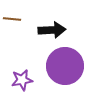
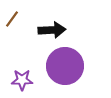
brown line: rotated 60 degrees counterclockwise
purple star: rotated 10 degrees clockwise
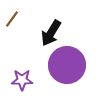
black arrow: moved 1 px left, 3 px down; rotated 124 degrees clockwise
purple circle: moved 2 px right, 1 px up
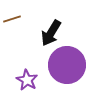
brown line: rotated 36 degrees clockwise
purple star: moved 5 px right; rotated 30 degrees clockwise
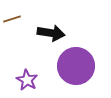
black arrow: rotated 112 degrees counterclockwise
purple circle: moved 9 px right, 1 px down
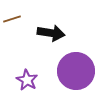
purple circle: moved 5 px down
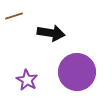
brown line: moved 2 px right, 3 px up
purple circle: moved 1 px right, 1 px down
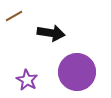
brown line: rotated 12 degrees counterclockwise
